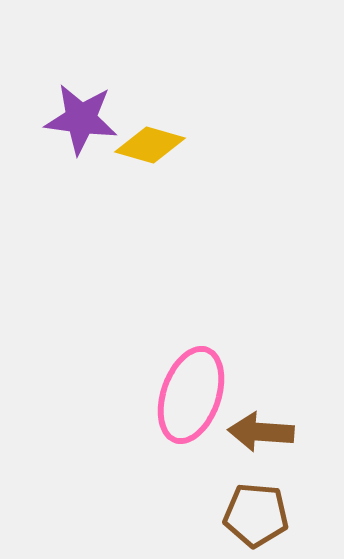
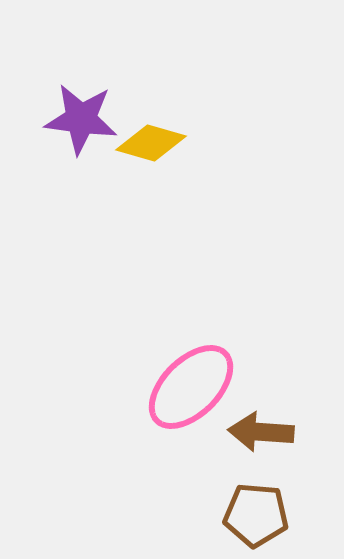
yellow diamond: moved 1 px right, 2 px up
pink ellipse: moved 8 px up; rotated 26 degrees clockwise
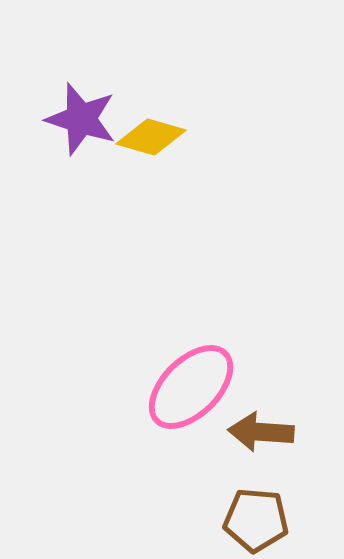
purple star: rotated 10 degrees clockwise
yellow diamond: moved 6 px up
brown pentagon: moved 5 px down
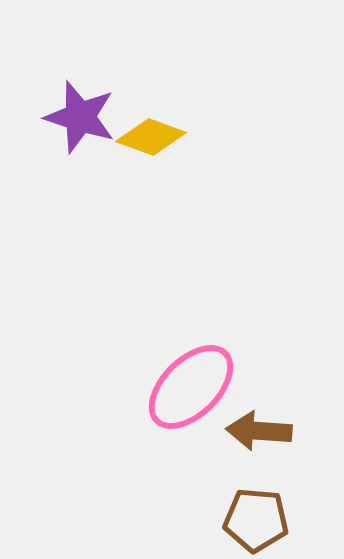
purple star: moved 1 px left, 2 px up
yellow diamond: rotated 4 degrees clockwise
brown arrow: moved 2 px left, 1 px up
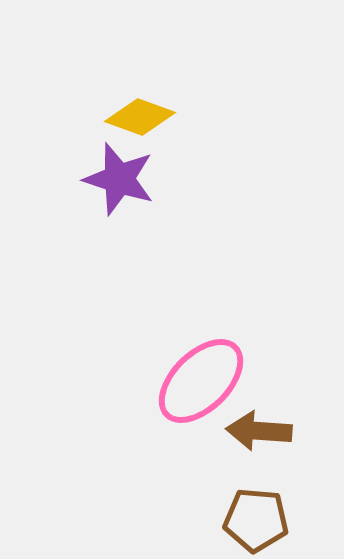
purple star: moved 39 px right, 62 px down
yellow diamond: moved 11 px left, 20 px up
pink ellipse: moved 10 px right, 6 px up
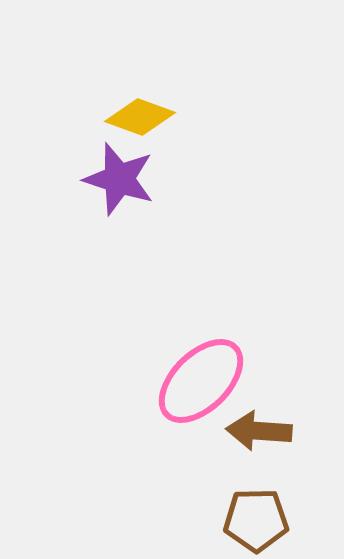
brown pentagon: rotated 6 degrees counterclockwise
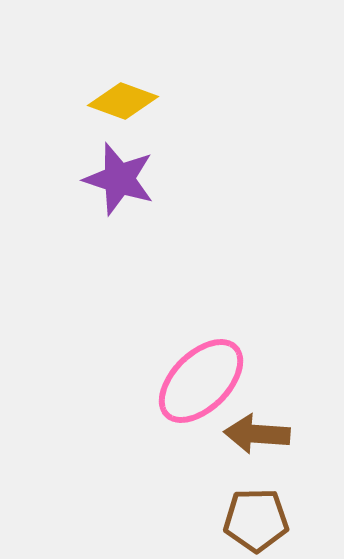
yellow diamond: moved 17 px left, 16 px up
brown arrow: moved 2 px left, 3 px down
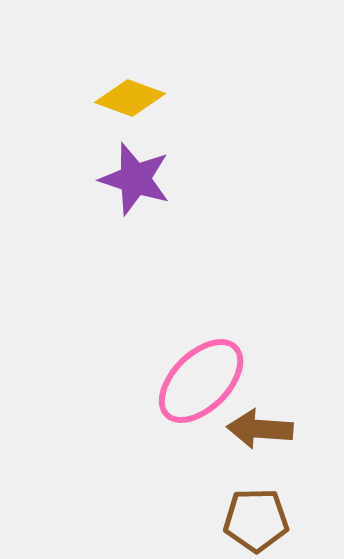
yellow diamond: moved 7 px right, 3 px up
purple star: moved 16 px right
brown arrow: moved 3 px right, 5 px up
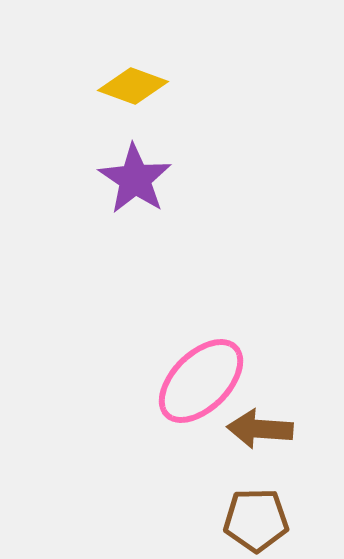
yellow diamond: moved 3 px right, 12 px up
purple star: rotated 16 degrees clockwise
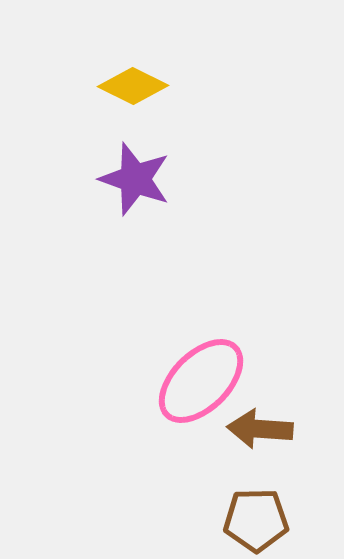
yellow diamond: rotated 6 degrees clockwise
purple star: rotated 14 degrees counterclockwise
